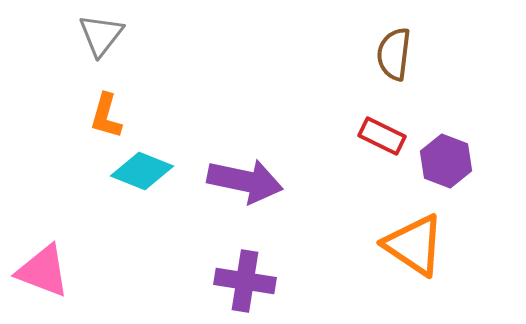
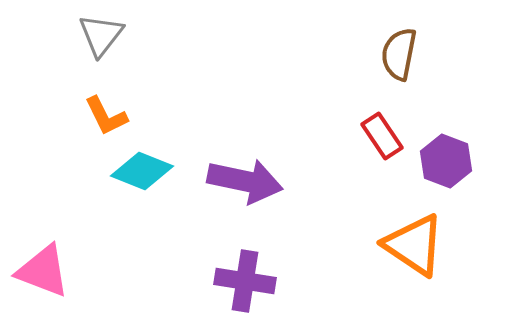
brown semicircle: moved 5 px right; rotated 4 degrees clockwise
orange L-shape: rotated 42 degrees counterclockwise
red rectangle: rotated 30 degrees clockwise
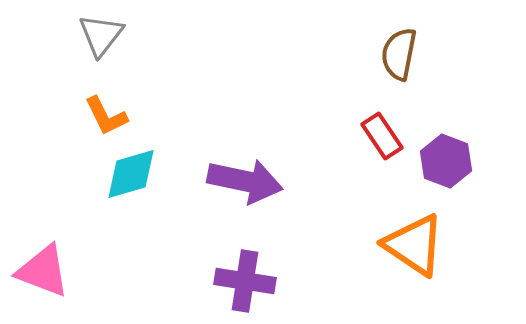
cyan diamond: moved 11 px left, 3 px down; rotated 38 degrees counterclockwise
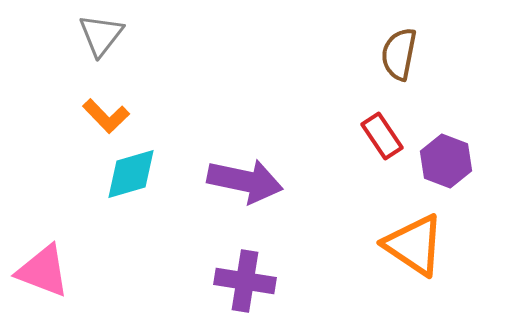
orange L-shape: rotated 18 degrees counterclockwise
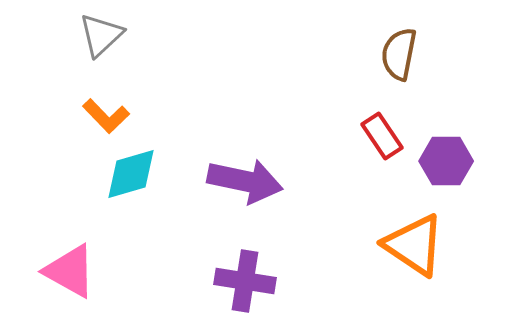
gray triangle: rotated 9 degrees clockwise
purple hexagon: rotated 21 degrees counterclockwise
pink triangle: moved 27 px right; rotated 8 degrees clockwise
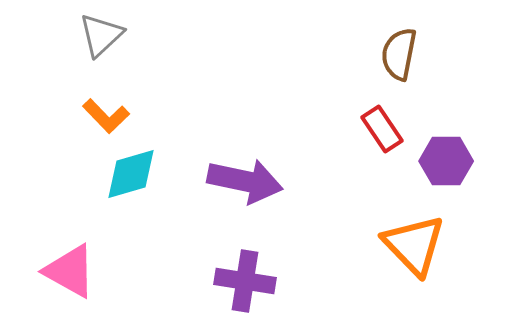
red rectangle: moved 7 px up
orange triangle: rotated 12 degrees clockwise
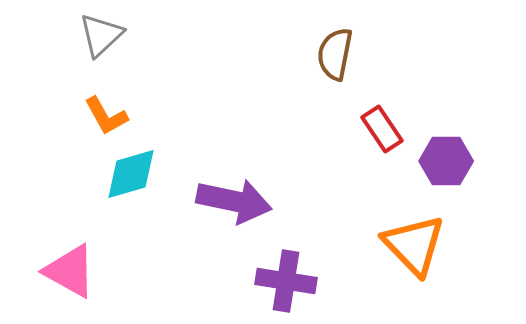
brown semicircle: moved 64 px left
orange L-shape: rotated 15 degrees clockwise
purple arrow: moved 11 px left, 20 px down
purple cross: moved 41 px right
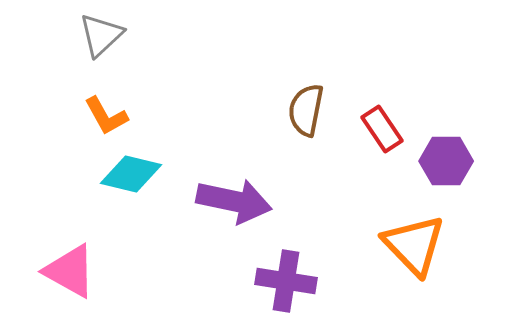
brown semicircle: moved 29 px left, 56 px down
cyan diamond: rotated 30 degrees clockwise
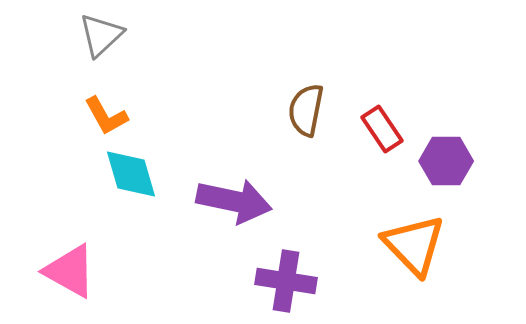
cyan diamond: rotated 60 degrees clockwise
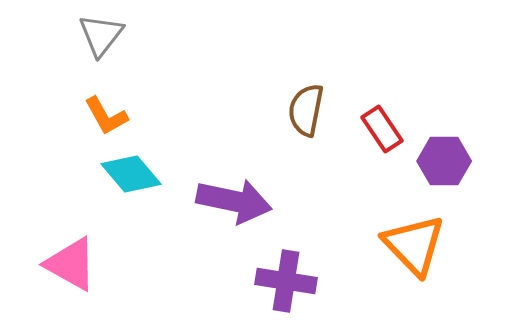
gray triangle: rotated 9 degrees counterclockwise
purple hexagon: moved 2 px left
cyan diamond: rotated 24 degrees counterclockwise
pink triangle: moved 1 px right, 7 px up
